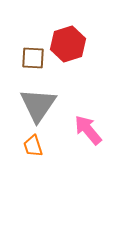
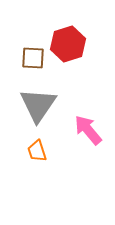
orange trapezoid: moved 4 px right, 5 px down
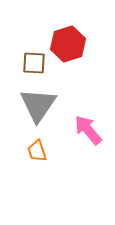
brown square: moved 1 px right, 5 px down
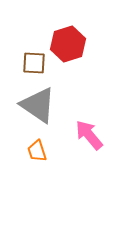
gray triangle: rotated 30 degrees counterclockwise
pink arrow: moved 1 px right, 5 px down
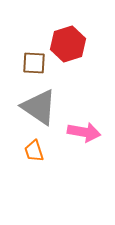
gray triangle: moved 1 px right, 2 px down
pink arrow: moved 5 px left, 3 px up; rotated 140 degrees clockwise
orange trapezoid: moved 3 px left
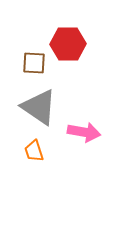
red hexagon: rotated 16 degrees clockwise
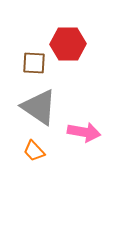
orange trapezoid: rotated 25 degrees counterclockwise
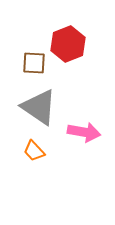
red hexagon: rotated 20 degrees counterclockwise
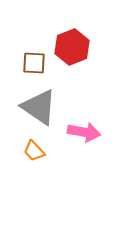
red hexagon: moved 4 px right, 3 px down
